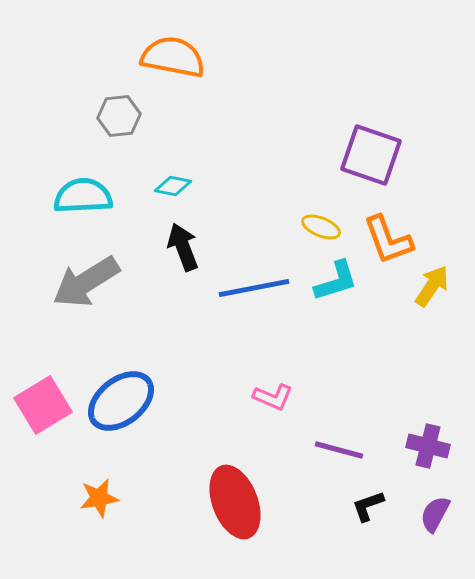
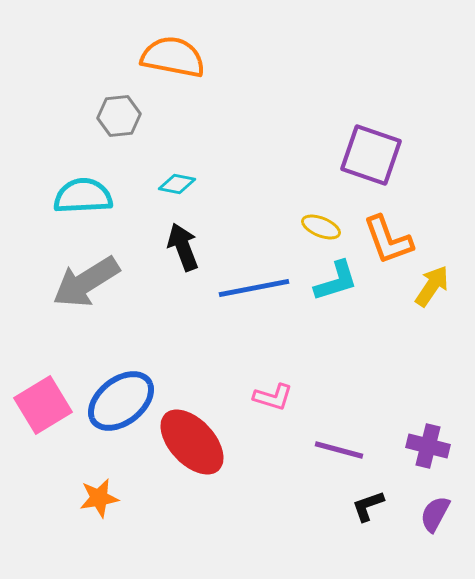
cyan diamond: moved 4 px right, 2 px up
pink L-shape: rotated 6 degrees counterclockwise
red ellipse: moved 43 px left, 60 px up; rotated 22 degrees counterclockwise
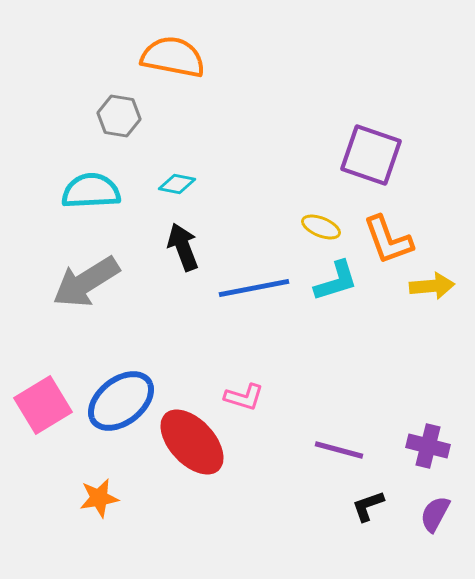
gray hexagon: rotated 15 degrees clockwise
cyan semicircle: moved 8 px right, 5 px up
yellow arrow: rotated 51 degrees clockwise
pink L-shape: moved 29 px left
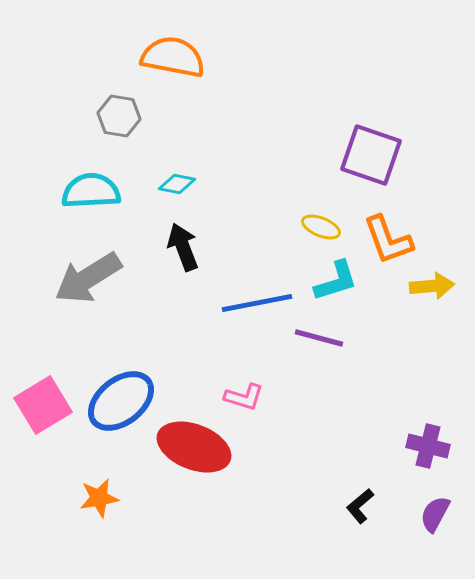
gray arrow: moved 2 px right, 4 px up
blue line: moved 3 px right, 15 px down
red ellipse: moved 2 px right, 5 px down; rotated 26 degrees counterclockwise
purple line: moved 20 px left, 112 px up
black L-shape: moved 8 px left; rotated 21 degrees counterclockwise
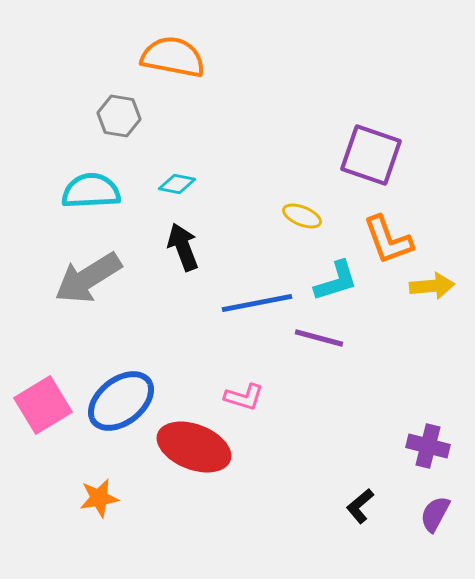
yellow ellipse: moved 19 px left, 11 px up
